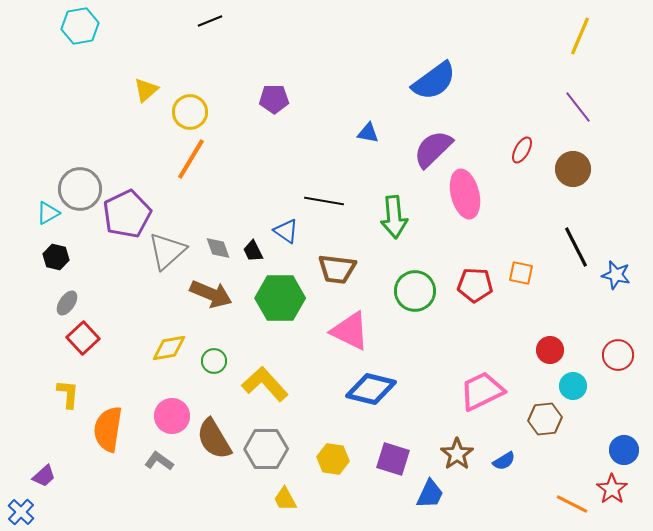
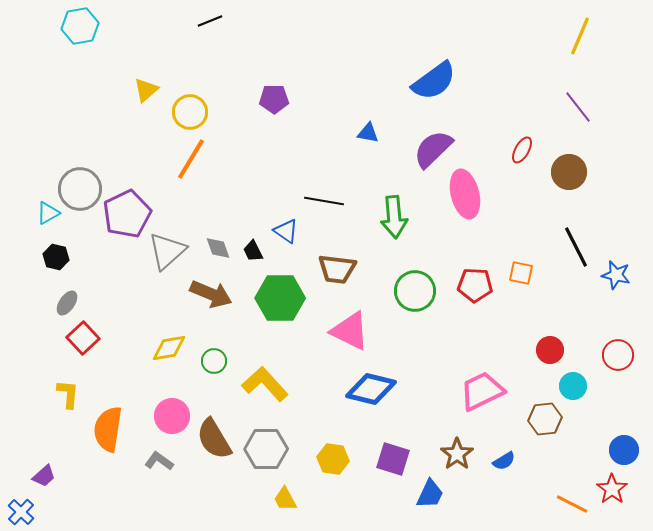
brown circle at (573, 169): moved 4 px left, 3 px down
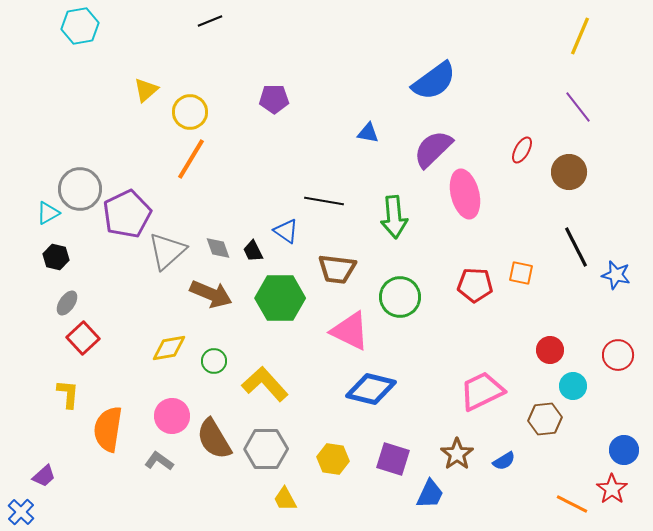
green circle at (415, 291): moved 15 px left, 6 px down
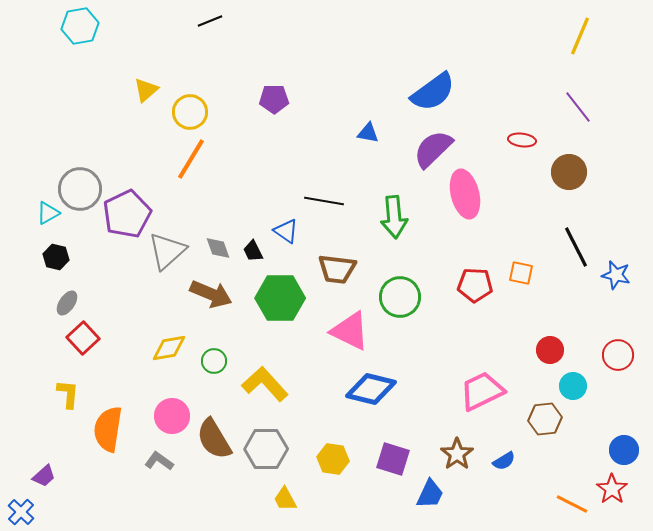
blue semicircle at (434, 81): moved 1 px left, 11 px down
red ellipse at (522, 150): moved 10 px up; rotated 68 degrees clockwise
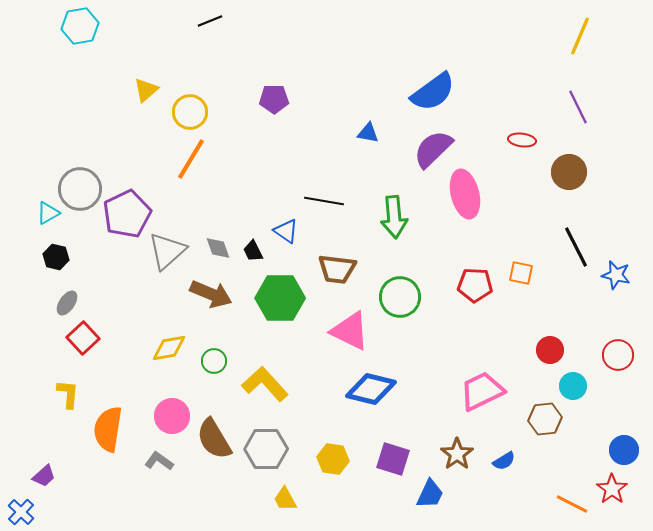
purple line at (578, 107): rotated 12 degrees clockwise
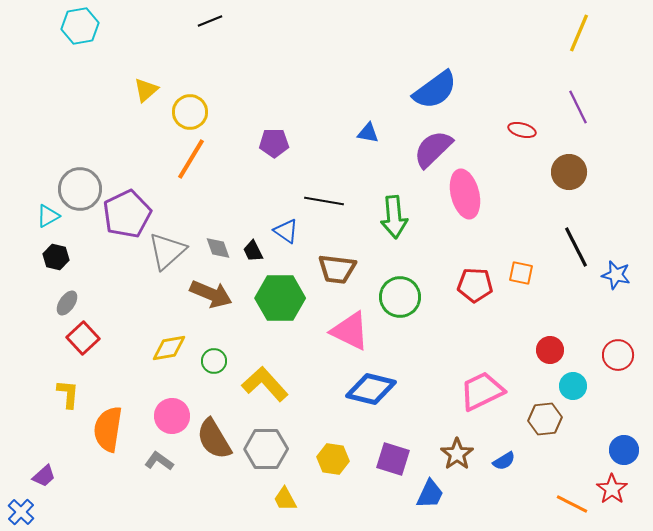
yellow line at (580, 36): moved 1 px left, 3 px up
blue semicircle at (433, 92): moved 2 px right, 2 px up
purple pentagon at (274, 99): moved 44 px down
red ellipse at (522, 140): moved 10 px up; rotated 8 degrees clockwise
cyan triangle at (48, 213): moved 3 px down
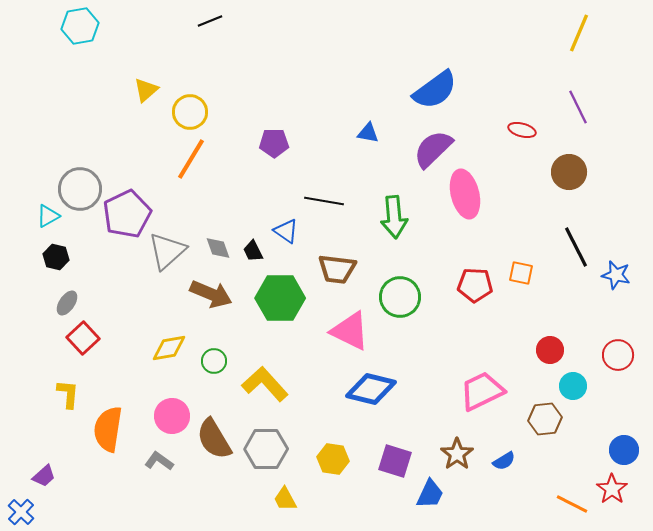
purple square at (393, 459): moved 2 px right, 2 px down
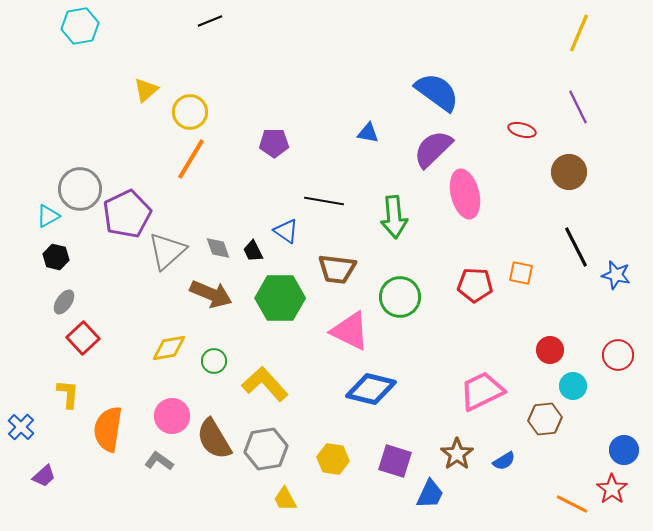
blue semicircle at (435, 90): moved 2 px right, 2 px down; rotated 108 degrees counterclockwise
gray ellipse at (67, 303): moved 3 px left, 1 px up
gray hexagon at (266, 449): rotated 9 degrees counterclockwise
blue cross at (21, 512): moved 85 px up
